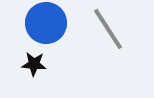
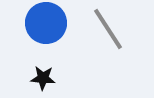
black star: moved 9 px right, 14 px down
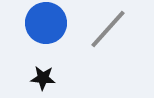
gray line: rotated 75 degrees clockwise
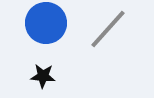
black star: moved 2 px up
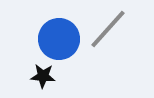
blue circle: moved 13 px right, 16 px down
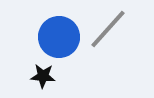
blue circle: moved 2 px up
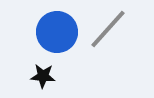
blue circle: moved 2 px left, 5 px up
